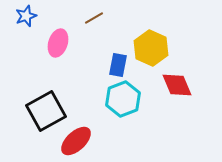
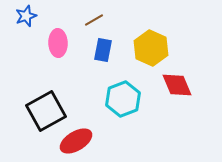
brown line: moved 2 px down
pink ellipse: rotated 20 degrees counterclockwise
blue rectangle: moved 15 px left, 15 px up
red ellipse: rotated 12 degrees clockwise
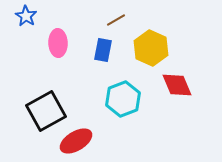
blue star: rotated 20 degrees counterclockwise
brown line: moved 22 px right
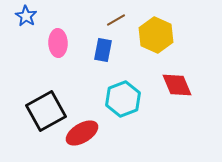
yellow hexagon: moved 5 px right, 13 px up
red ellipse: moved 6 px right, 8 px up
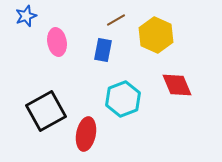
blue star: rotated 20 degrees clockwise
pink ellipse: moved 1 px left, 1 px up; rotated 8 degrees counterclockwise
red ellipse: moved 4 px right, 1 px down; rotated 48 degrees counterclockwise
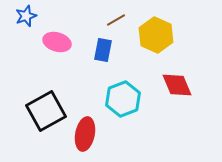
pink ellipse: rotated 64 degrees counterclockwise
red ellipse: moved 1 px left
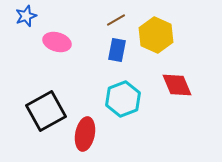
blue rectangle: moved 14 px right
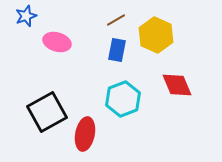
black square: moved 1 px right, 1 px down
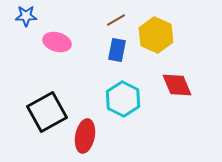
blue star: rotated 20 degrees clockwise
cyan hexagon: rotated 12 degrees counterclockwise
red ellipse: moved 2 px down
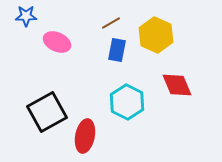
brown line: moved 5 px left, 3 px down
pink ellipse: rotated 8 degrees clockwise
cyan hexagon: moved 4 px right, 3 px down
